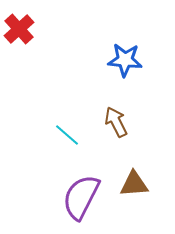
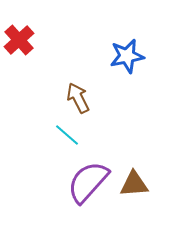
red cross: moved 11 px down
blue star: moved 2 px right, 4 px up; rotated 16 degrees counterclockwise
brown arrow: moved 38 px left, 24 px up
purple semicircle: moved 7 px right, 15 px up; rotated 15 degrees clockwise
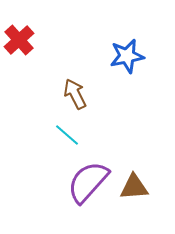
brown arrow: moved 3 px left, 4 px up
brown triangle: moved 3 px down
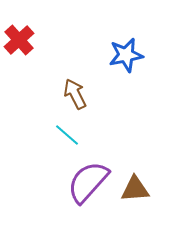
blue star: moved 1 px left, 1 px up
brown triangle: moved 1 px right, 2 px down
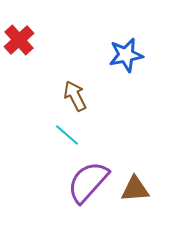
brown arrow: moved 2 px down
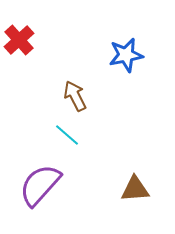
purple semicircle: moved 48 px left, 3 px down
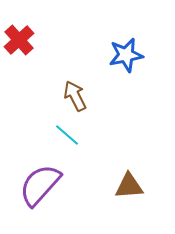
brown triangle: moved 6 px left, 3 px up
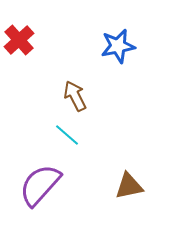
blue star: moved 8 px left, 9 px up
brown triangle: rotated 8 degrees counterclockwise
